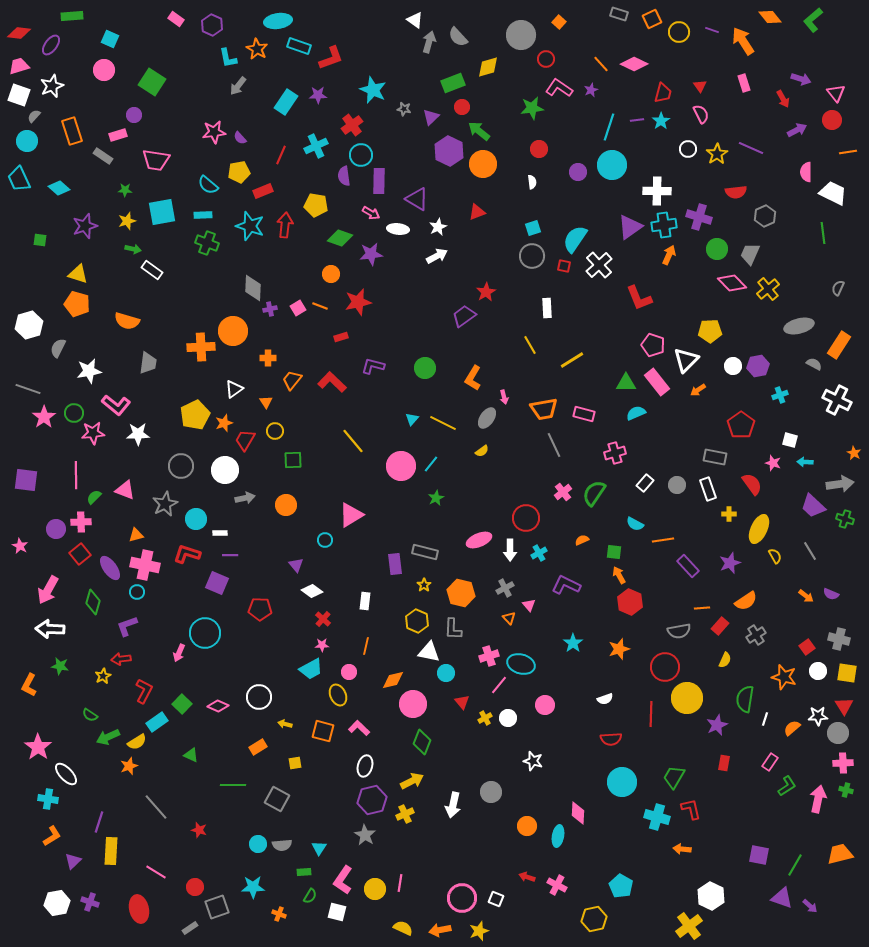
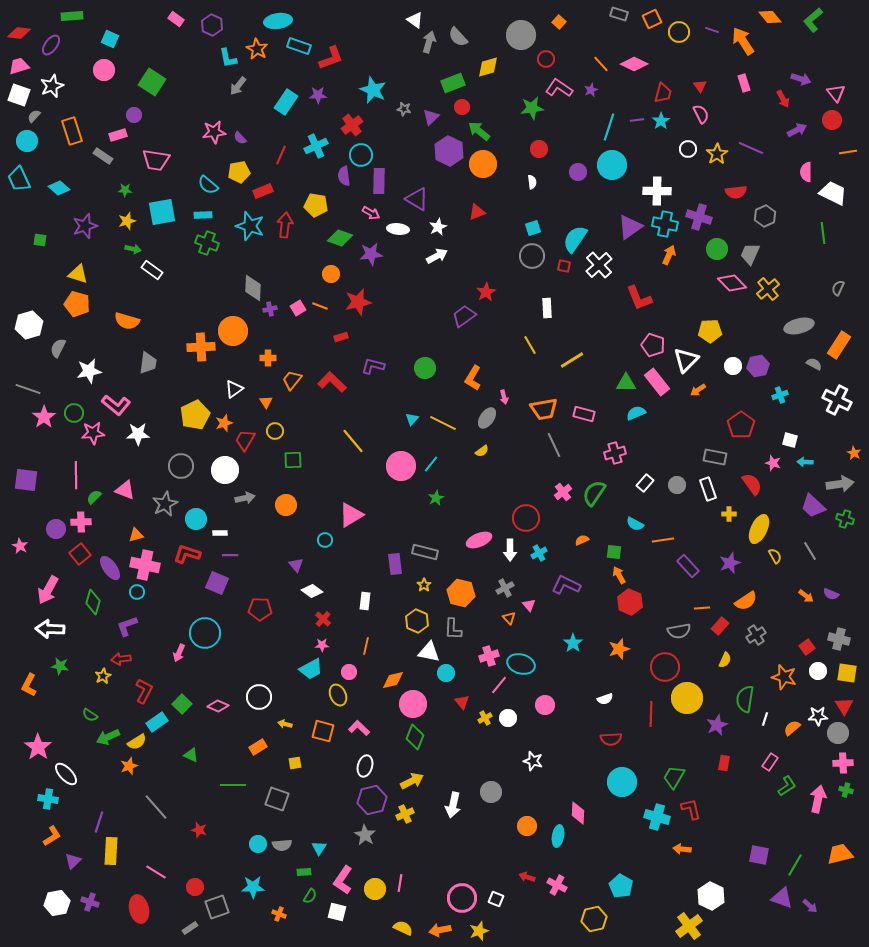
cyan cross at (664, 225): moved 1 px right, 1 px up; rotated 20 degrees clockwise
green diamond at (422, 742): moved 7 px left, 5 px up
gray square at (277, 799): rotated 10 degrees counterclockwise
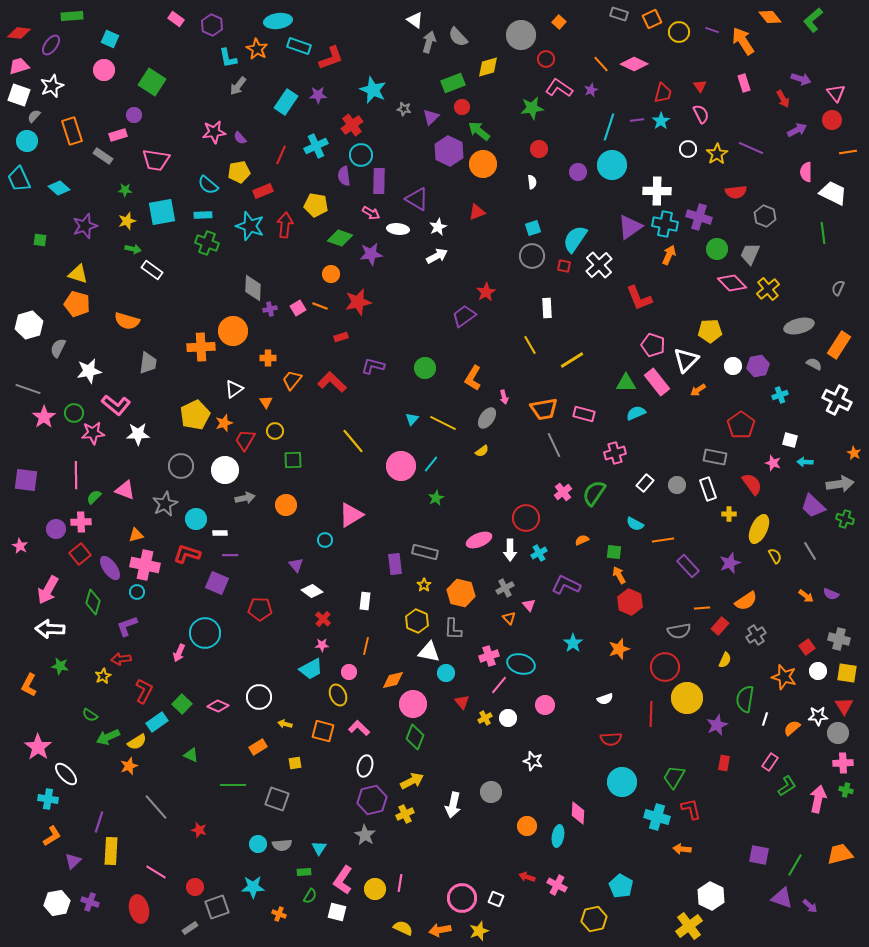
gray hexagon at (765, 216): rotated 15 degrees counterclockwise
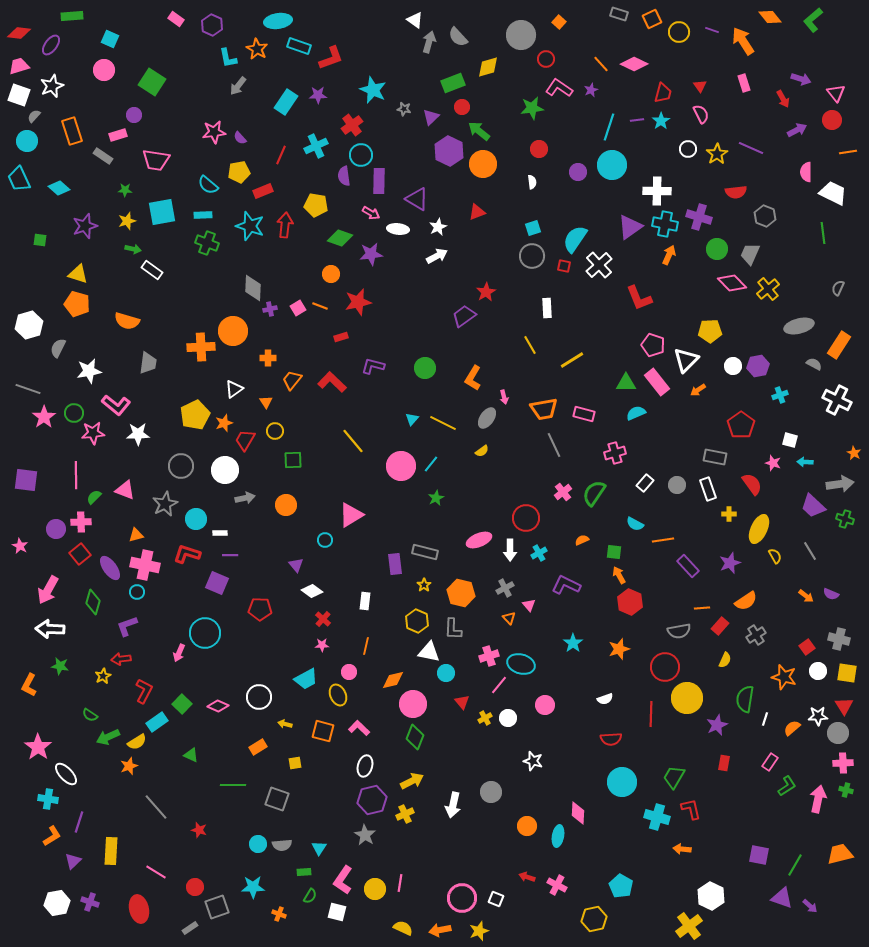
cyan trapezoid at (311, 669): moved 5 px left, 10 px down
purple line at (99, 822): moved 20 px left
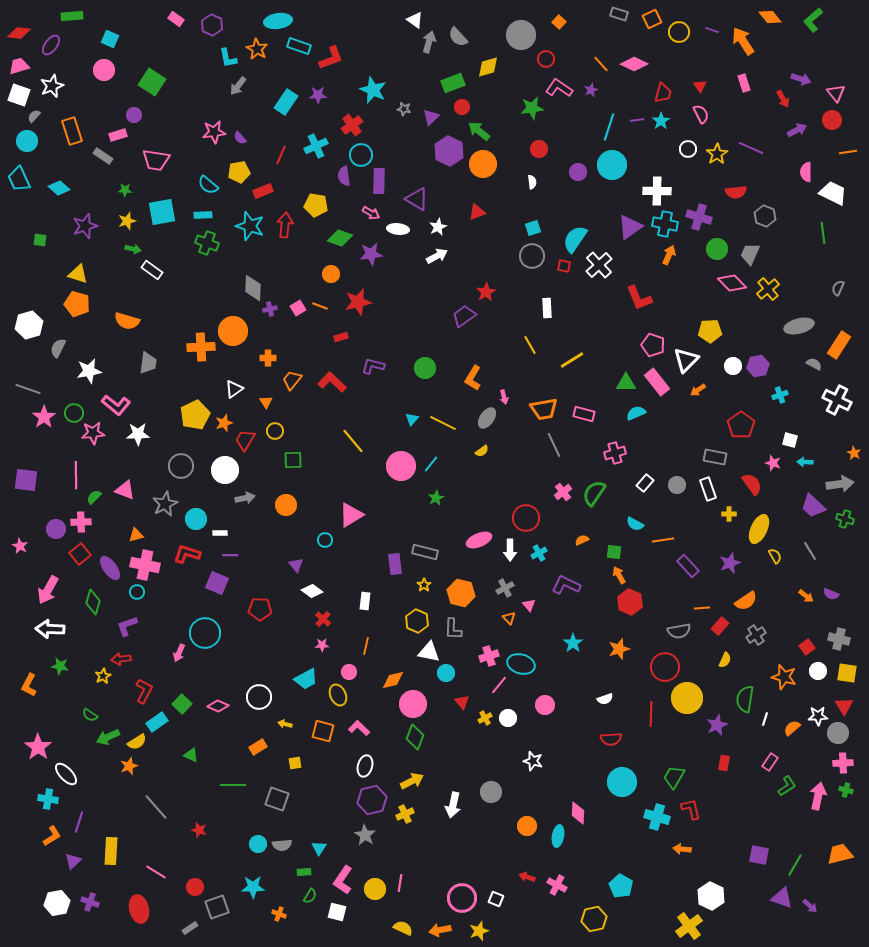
pink arrow at (818, 799): moved 3 px up
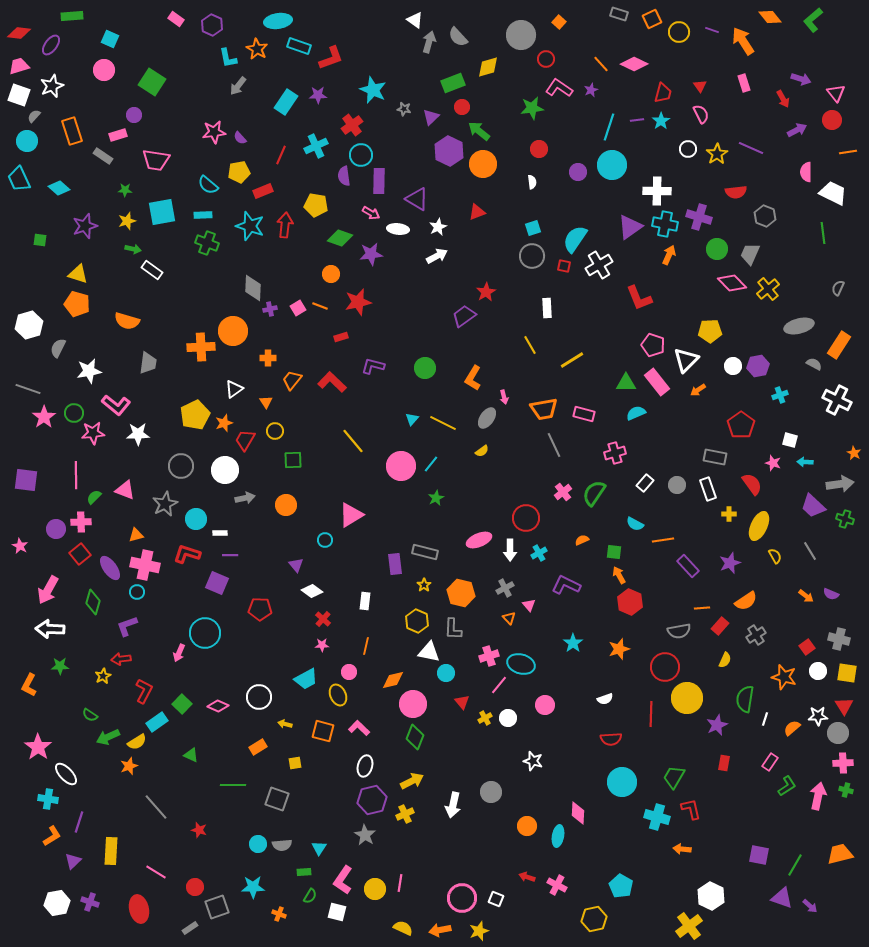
white cross at (599, 265): rotated 12 degrees clockwise
yellow ellipse at (759, 529): moved 3 px up
green star at (60, 666): rotated 12 degrees counterclockwise
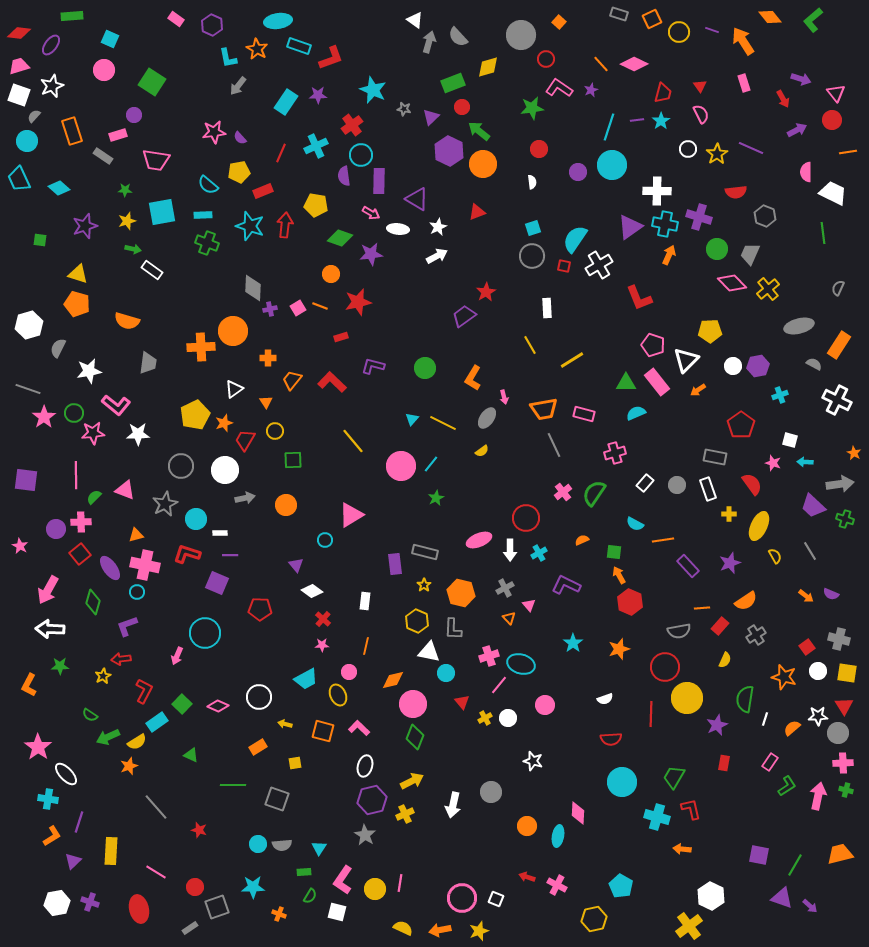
red line at (281, 155): moved 2 px up
pink arrow at (179, 653): moved 2 px left, 3 px down
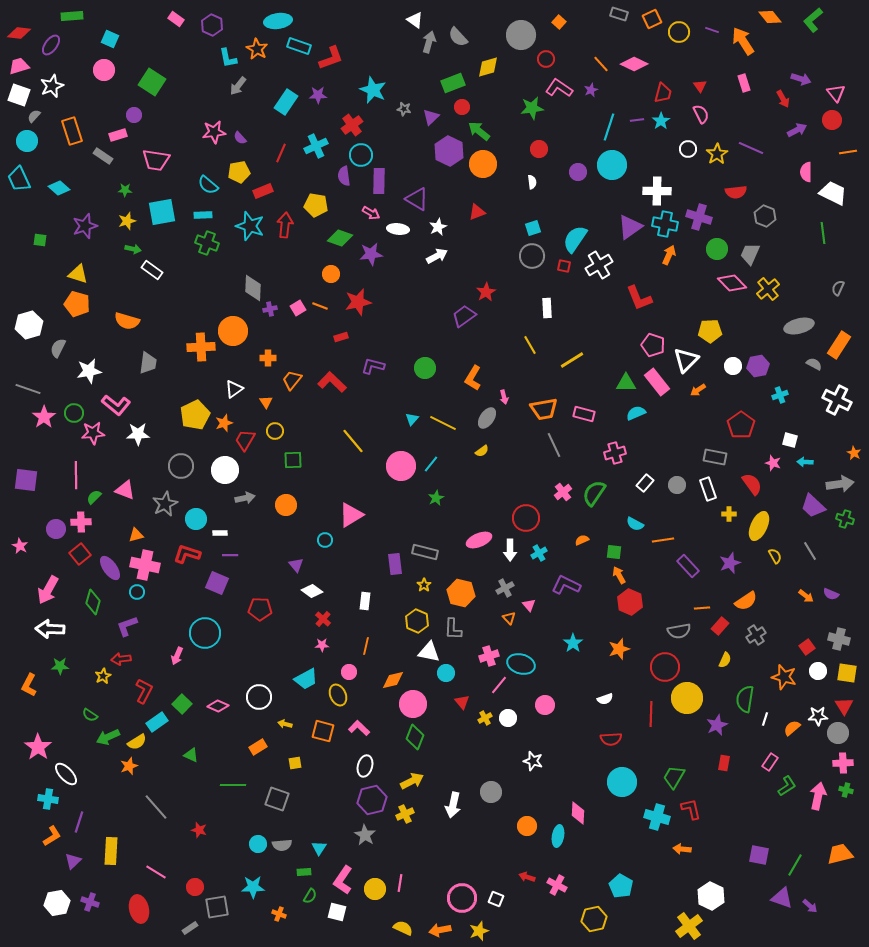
gray square at (217, 907): rotated 10 degrees clockwise
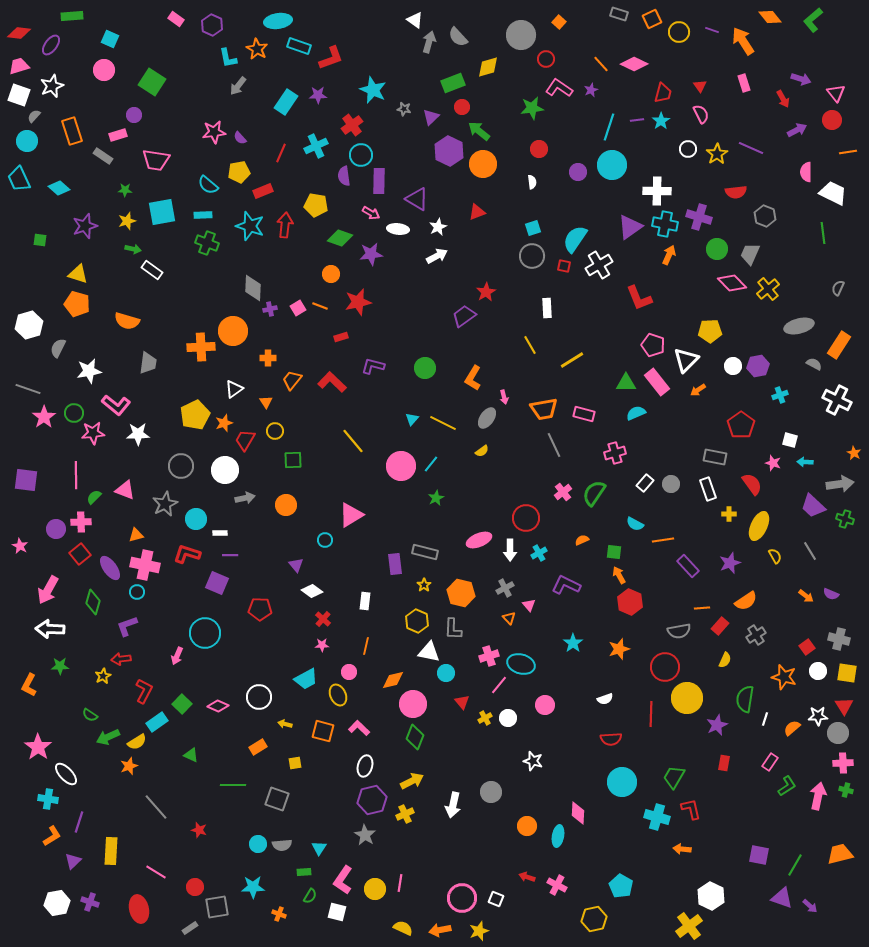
gray circle at (677, 485): moved 6 px left, 1 px up
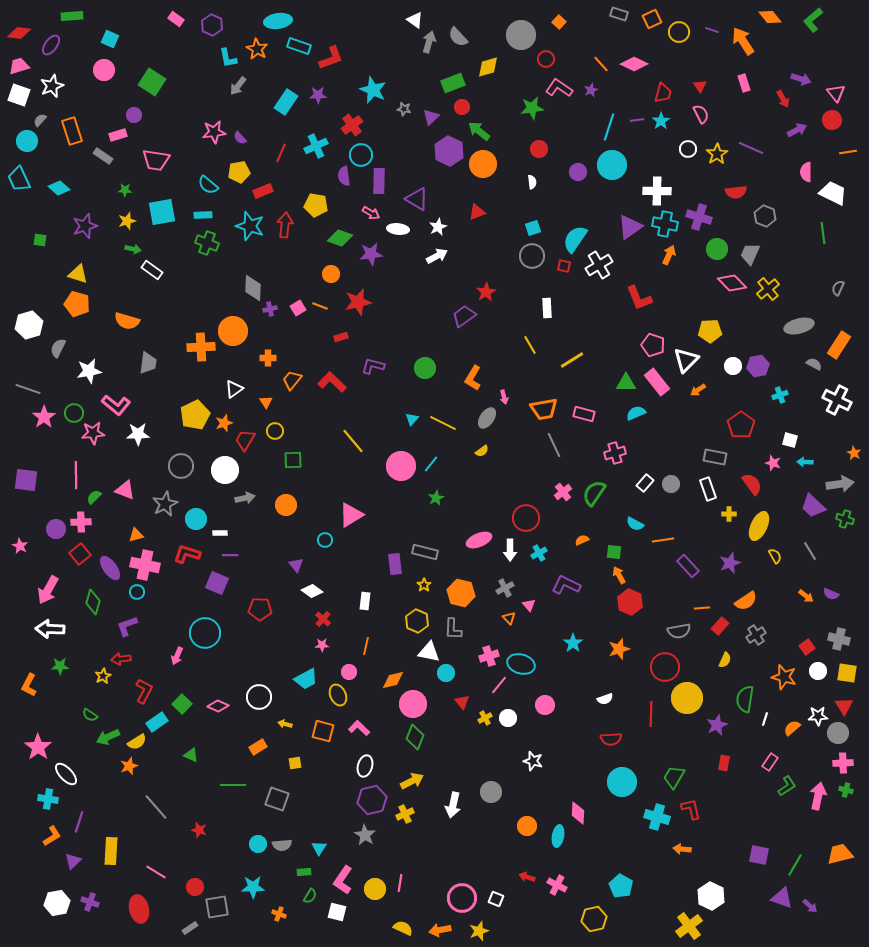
gray semicircle at (34, 116): moved 6 px right, 4 px down
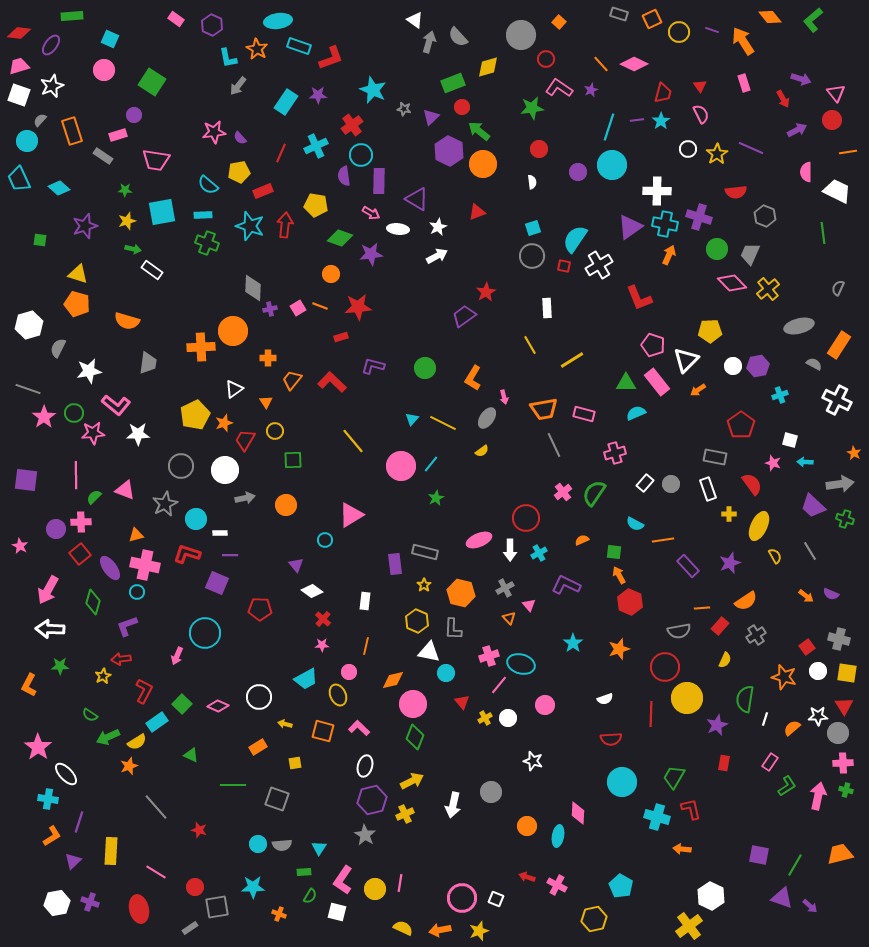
white trapezoid at (833, 193): moved 4 px right, 2 px up
red star at (358, 302): moved 5 px down; rotated 8 degrees clockwise
